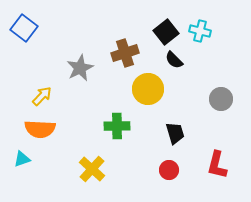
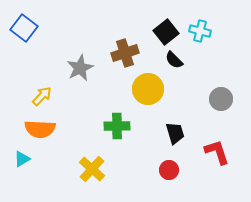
cyan triangle: rotated 12 degrees counterclockwise
red L-shape: moved 13 px up; rotated 148 degrees clockwise
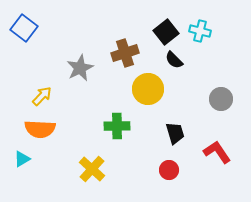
red L-shape: rotated 16 degrees counterclockwise
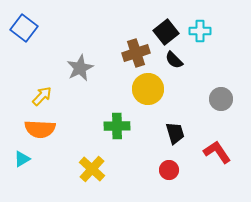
cyan cross: rotated 15 degrees counterclockwise
brown cross: moved 11 px right
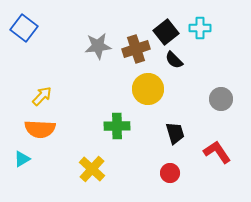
cyan cross: moved 3 px up
brown cross: moved 4 px up
gray star: moved 18 px right, 22 px up; rotated 20 degrees clockwise
red circle: moved 1 px right, 3 px down
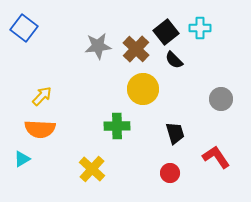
brown cross: rotated 28 degrees counterclockwise
yellow circle: moved 5 px left
red L-shape: moved 1 px left, 5 px down
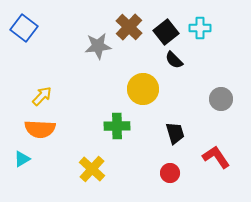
brown cross: moved 7 px left, 22 px up
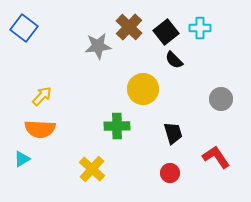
black trapezoid: moved 2 px left
